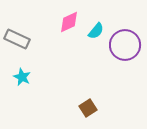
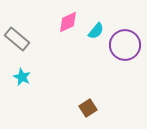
pink diamond: moved 1 px left
gray rectangle: rotated 15 degrees clockwise
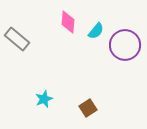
pink diamond: rotated 60 degrees counterclockwise
cyan star: moved 22 px right, 22 px down; rotated 24 degrees clockwise
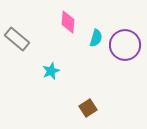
cyan semicircle: moved 7 px down; rotated 24 degrees counterclockwise
cyan star: moved 7 px right, 28 px up
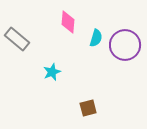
cyan star: moved 1 px right, 1 px down
brown square: rotated 18 degrees clockwise
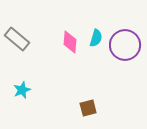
pink diamond: moved 2 px right, 20 px down
cyan star: moved 30 px left, 18 px down
